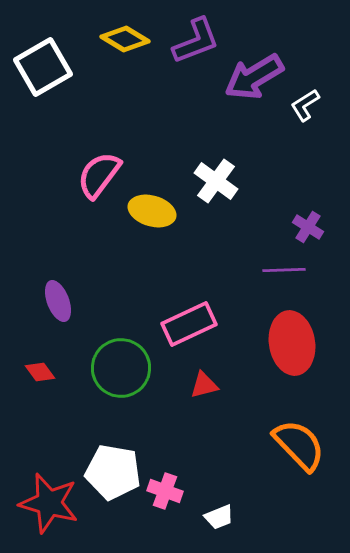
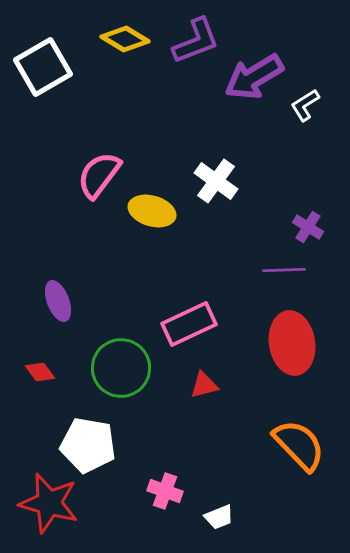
white pentagon: moved 25 px left, 27 px up
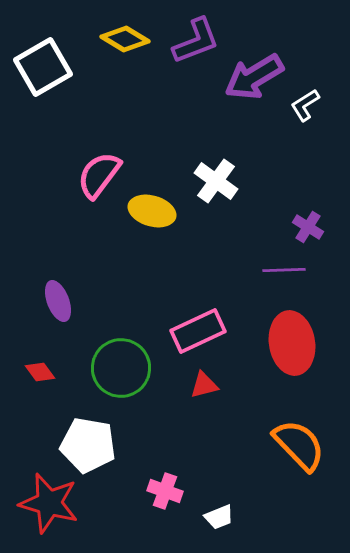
pink rectangle: moved 9 px right, 7 px down
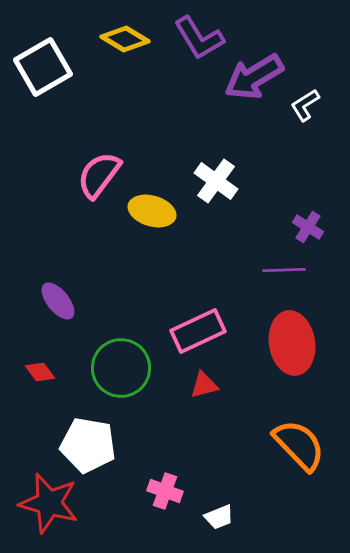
purple L-shape: moved 3 px right, 3 px up; rotated 80 degrees clockwise
purple ellipse: rotated 18 degrees counterclockwise
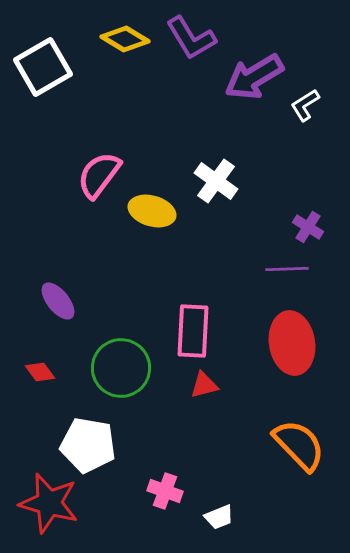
purple L-shape: moved 8 px left
purple line: moved 3 px right, 1 px up
pink rectangle: moved 5 px left; rotated 62 degrees counterclockwise
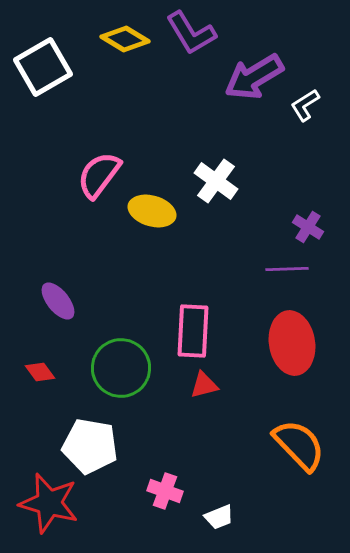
purple L-shape: moved 5 px up
white pentagon: moved 2 px right, 1 px down
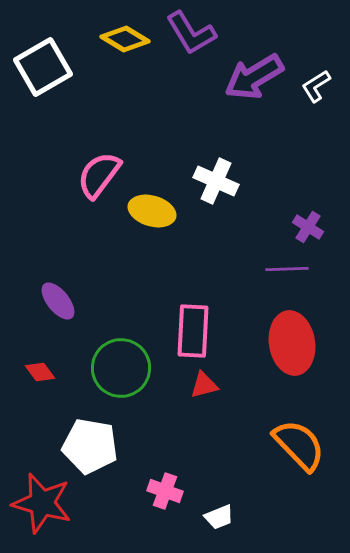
white L-shape: moved 11 px right, 19 px up
white cross: rotated 12 degrees counterclockwise
red star: moved 7 px left
